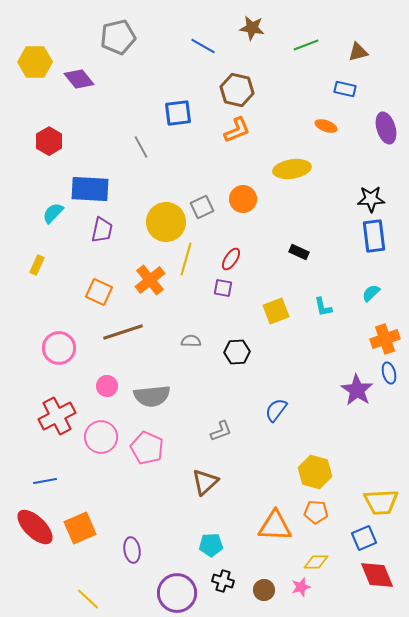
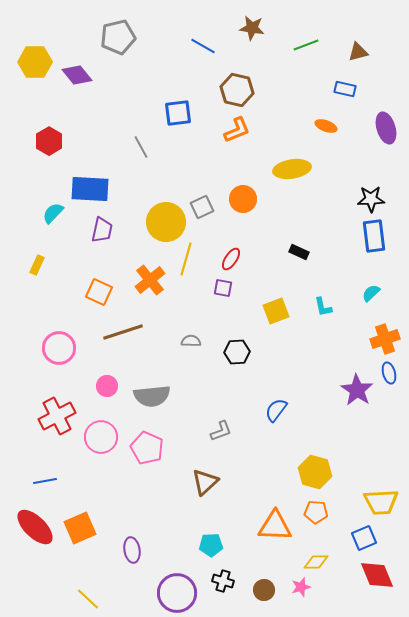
purple diamond at (79, 79): moved 2 px left, 4 px up
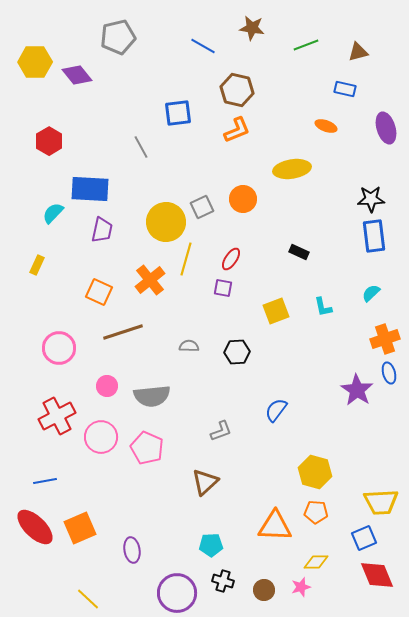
gray semicircle at (191, 341): moved 2 px left, 5 px down
